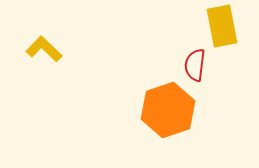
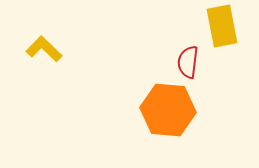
red semicircle: moved 7 px left, 3 px up
orange hexagon: rotated 24 degrees clockwise
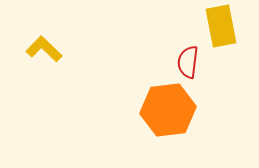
yellow rectangle: moved 1 px left
orange hexagon: rotated 12 degrees counterclockwise
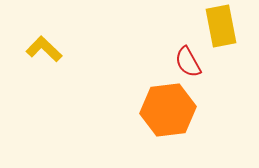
red semicircle: rotated 36 degrees counterclockwise
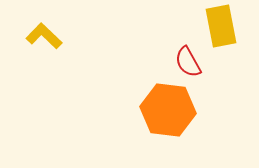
yellow L-shape: moved 13 px up
orange hexagon: rotated 14 degrees clockwise
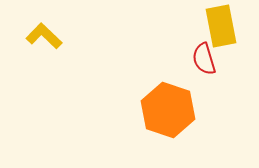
red semicircle: moved 16 px right, 3 px up; rotated 12 degrees clockwise
orange hexagon: rotated 12 degrees clockwise
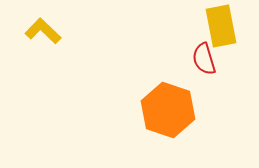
yellow L-shape: moved 1 px left, 5 px up
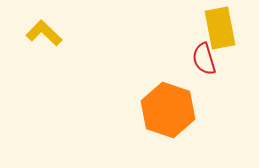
yellow rectangle: moved 1 px left, 2 px down
yellow L-shape: moved 1 px right, 2 px down
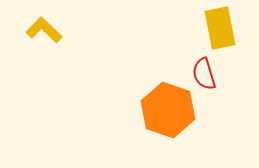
yellow L-shape: moved 3 px up
red semicircle: moved 15 px down
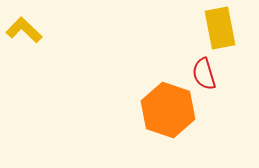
yellow L-shape: moved 20 px left
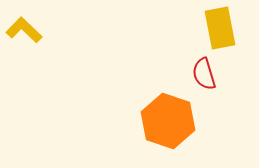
orange hexagon: moved 11 px down
